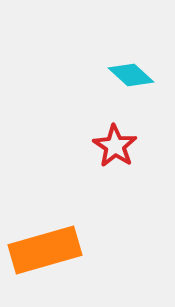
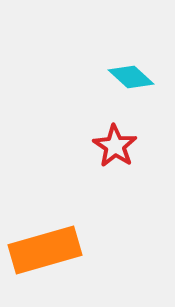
cyan diamond: moved 2 px down
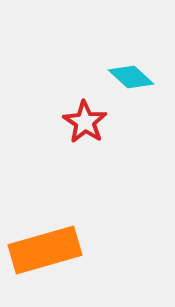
red star: moved 30 px left, 24 px up
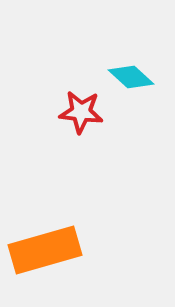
red star: moved 4 px left, 10 px up; rotated 27 degrees counterclockwise
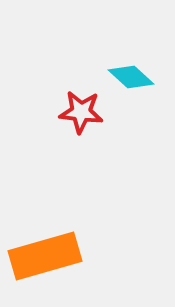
orange rectangle: moved 6 px down
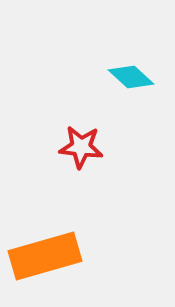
red star: moved 35 px down
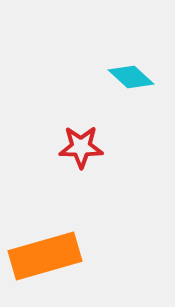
red star: rotated 6 degrees counterclockwise
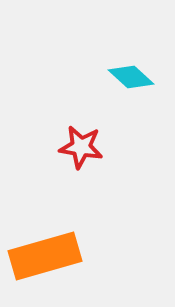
red star: rotated 9 degrees clockwise
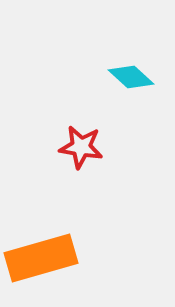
orange rectangle: moved 4 px left, 2 px down
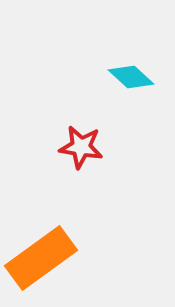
orange rectangle: rotated 20 degrees counterclockwise
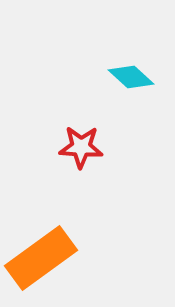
red star: rotated 6 degrees counterclockwise
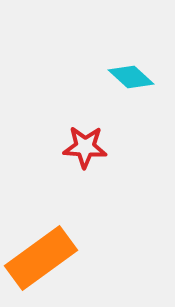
red star: moved 4 px right
